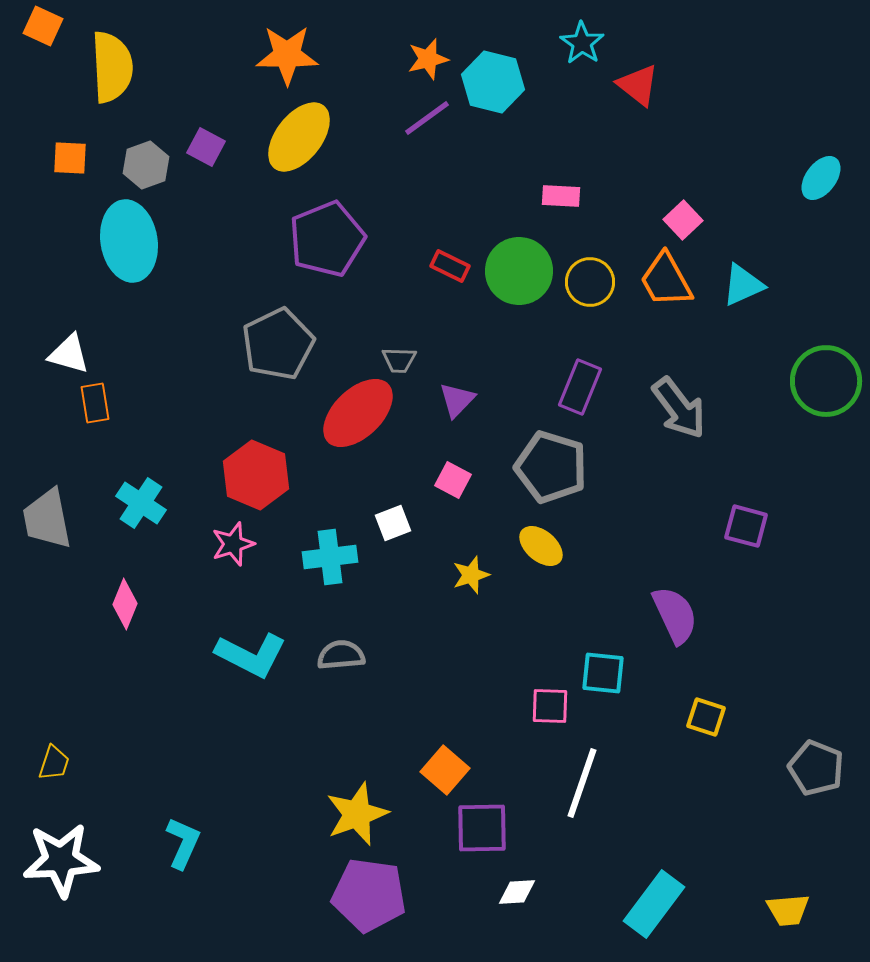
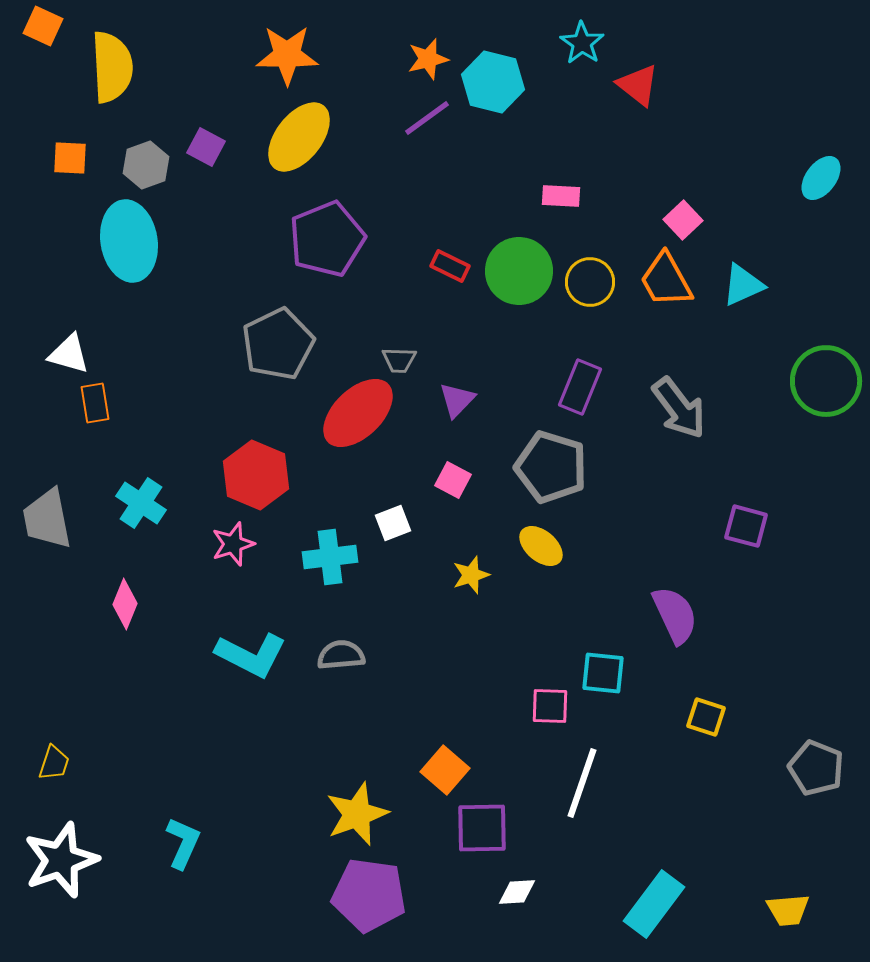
white star at (61, 860): rotated 16 degrees counterclockwise
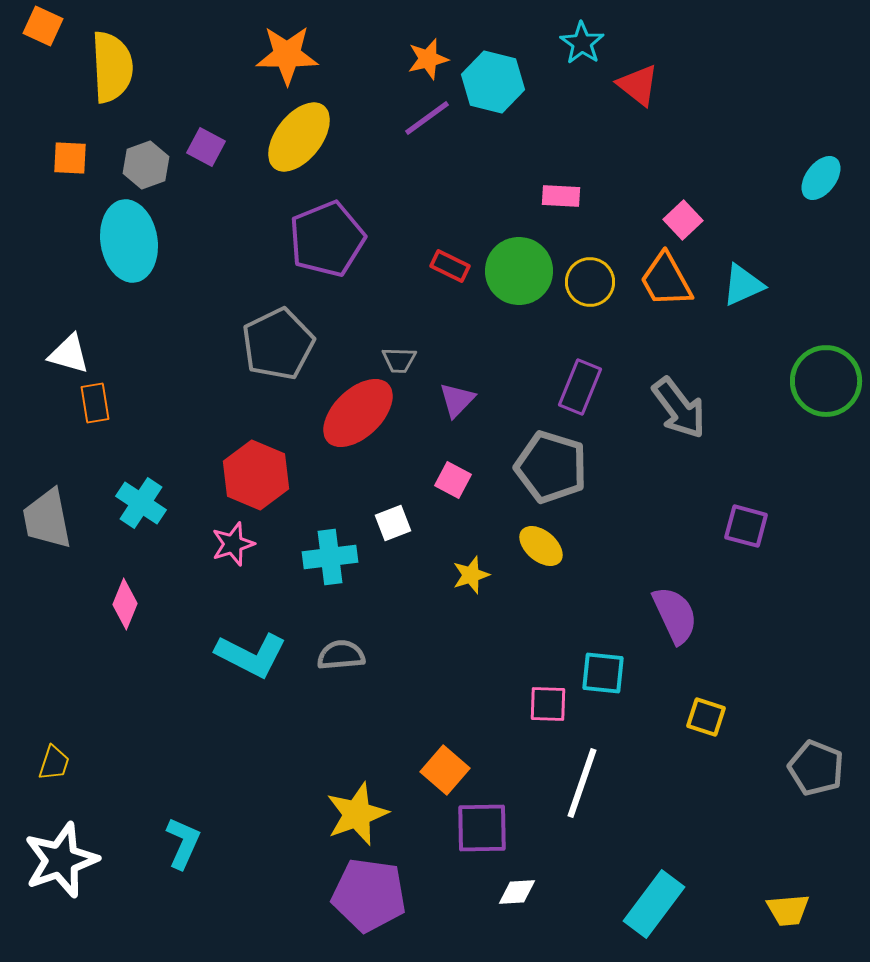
pink square at (550, 706): moved 2 px left, 2 px up
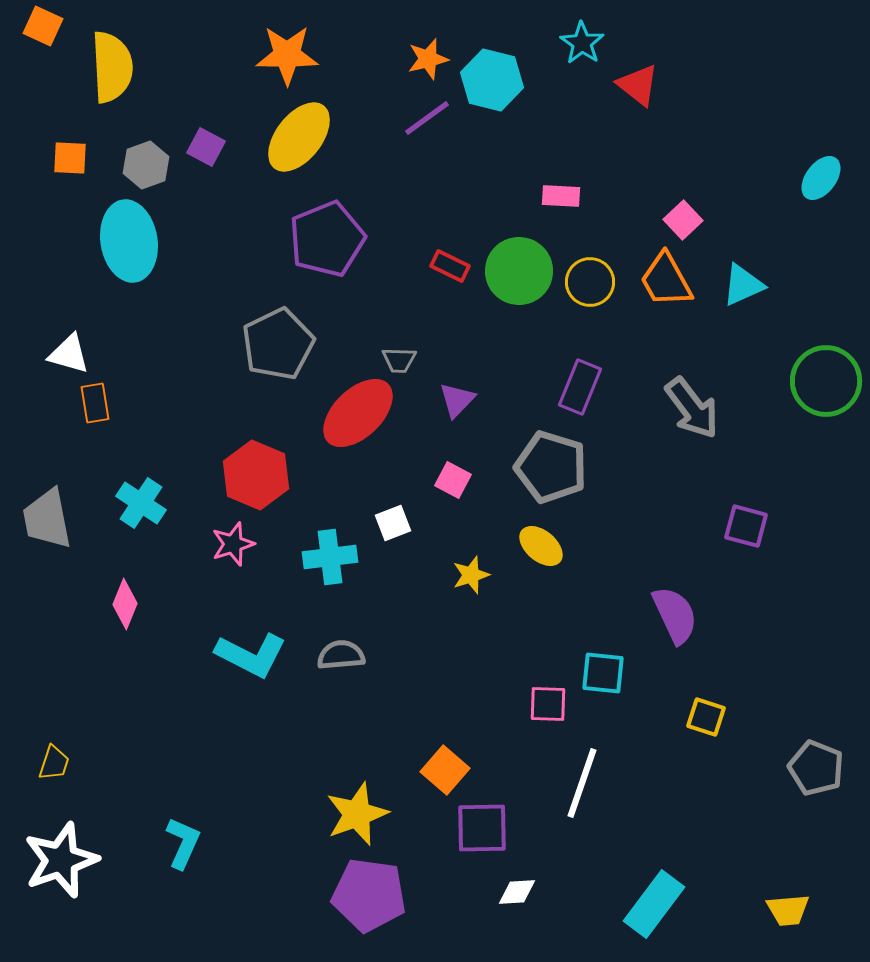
cyan hexagon at (493, 82): moved 1 px left, 2 px up
gray arrow at (679, 408): moved 13 px right
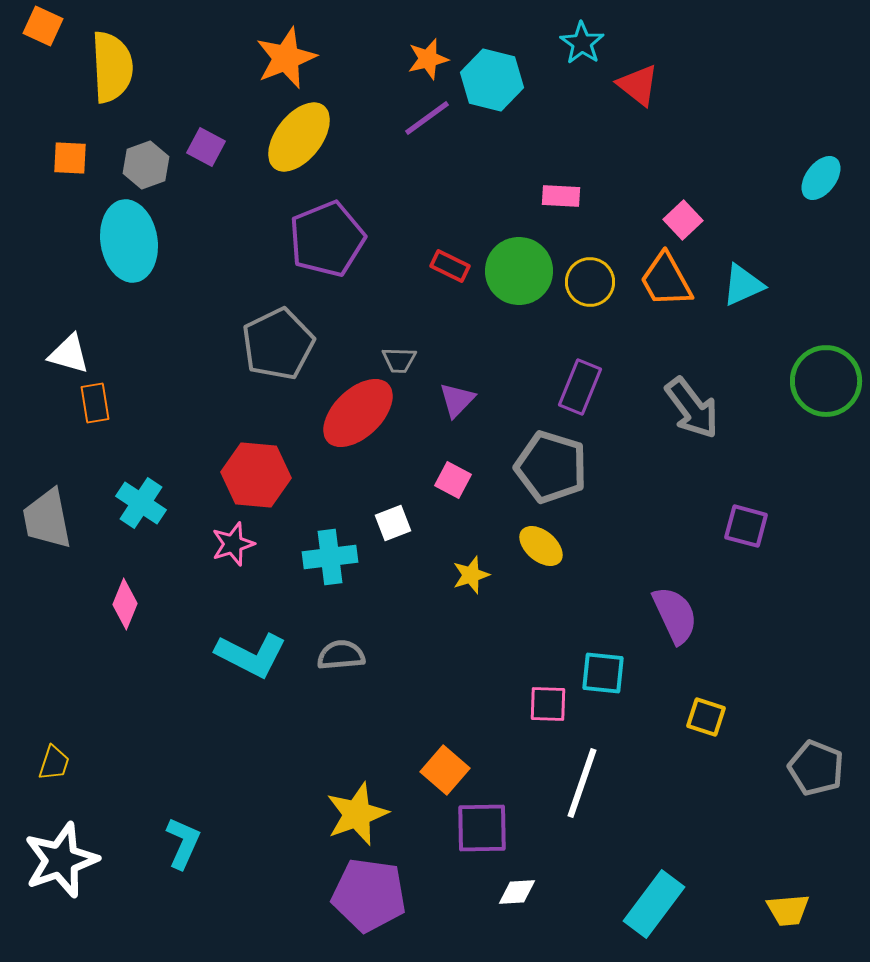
orange star at (287, 55): moved 1 px left, 3 px down; rotated 22 degrees counterclockwise
red hexagon at (256, 475): rotated 18 degrees counterclockwise
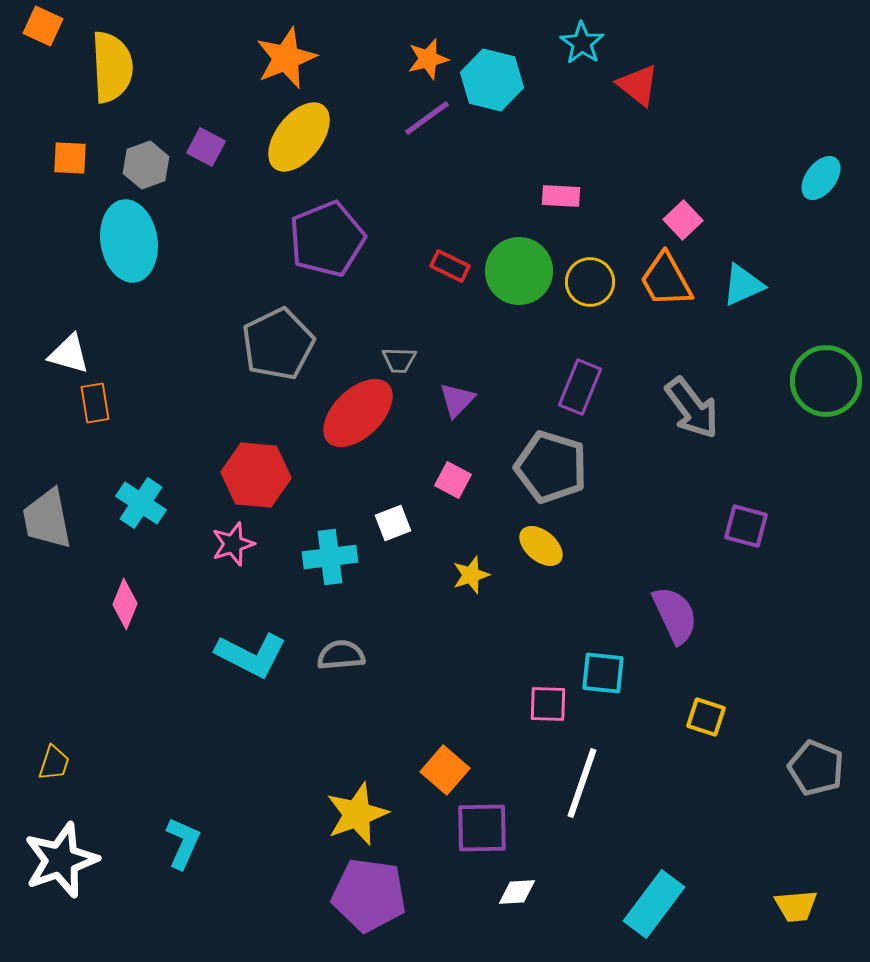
yellow trapezoid at (788, 910): moved 8 px right, 4 px up
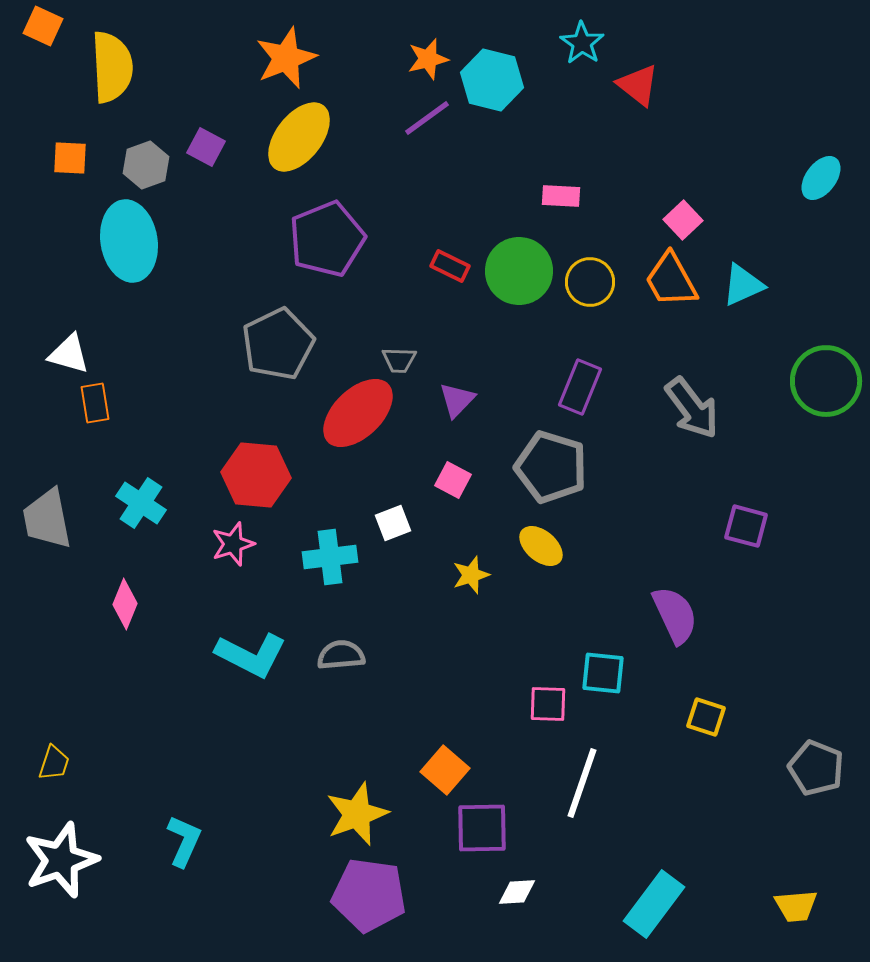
orange trapezoid at (666, 280): moved 5 px right
cyan L-shape at (183, 843): moved 1 px right, 2 px up
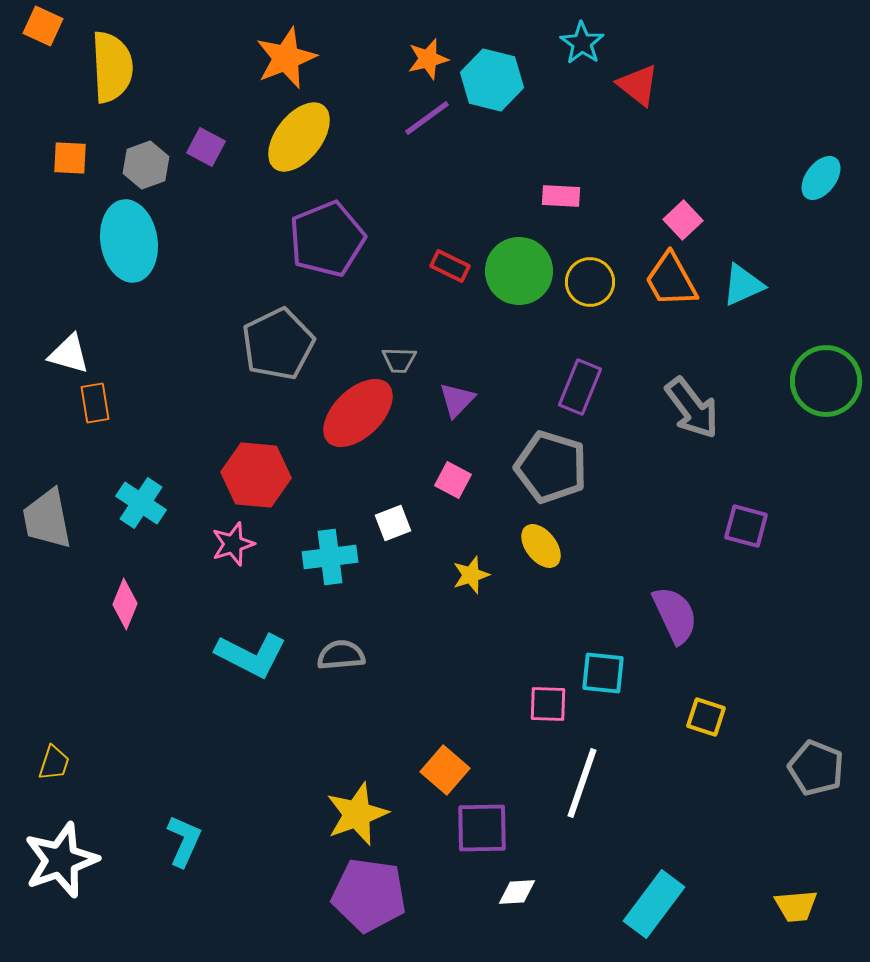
yellow ellipse at (541, 546): rotated 12 degrees clockwise
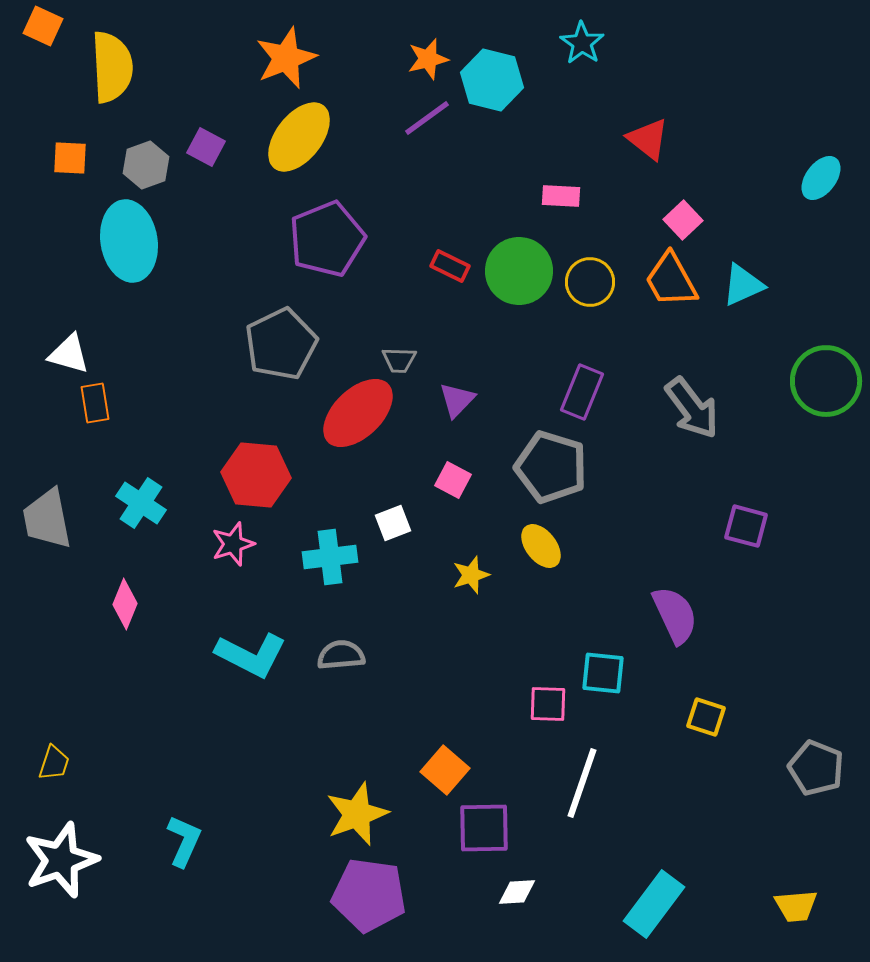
red triangle at (638, 85): moved 10 px right, 54 px down
gray pentagon at (278, 344): moved 3 px right
purple rectangle at (580, 387): moved 2 px right, 5 px down
purple square at (482, 828): moved 2 px right
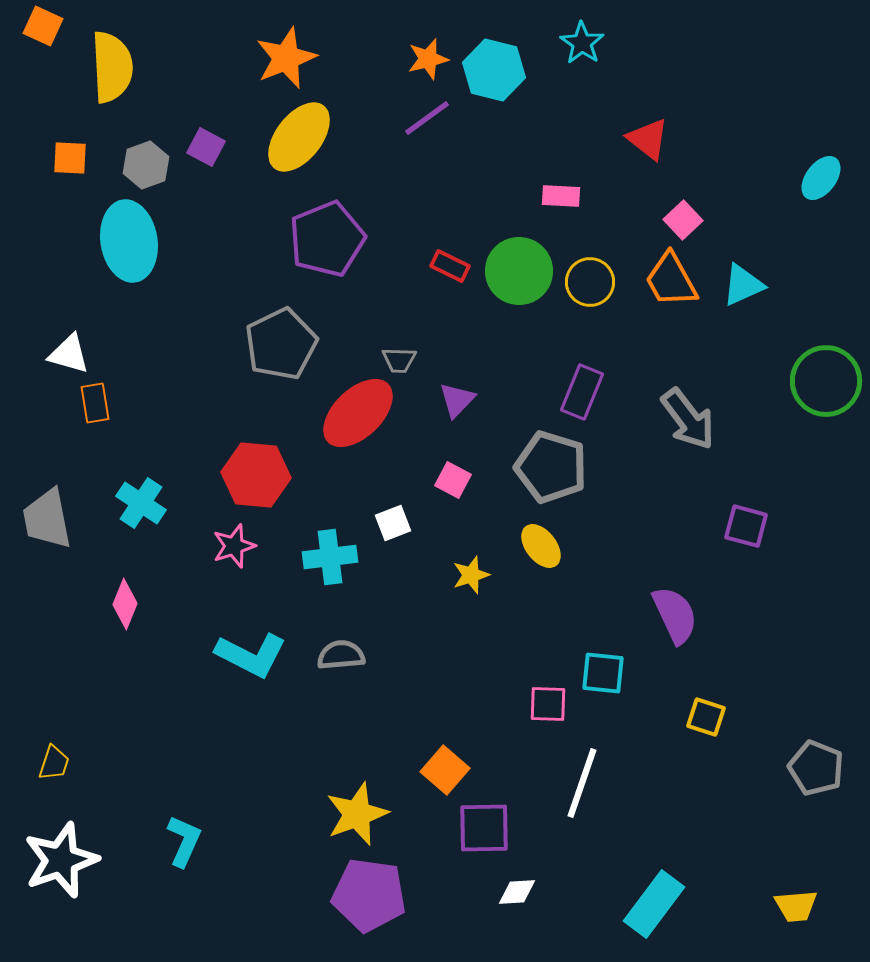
cyan hexagon at (492, 80): moved 2 px right, 10 px up
gray arrow at (692, 408): moved 4 px left, 11 px down
pink star at (233, 544): moved 1 px right, 2 px down
